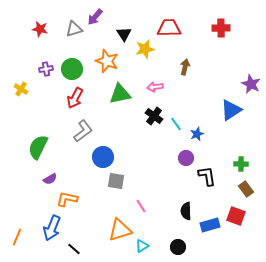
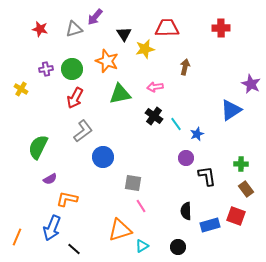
red trapezoid: moved 2 px left
gray square: moved 17 px right, 2 px down
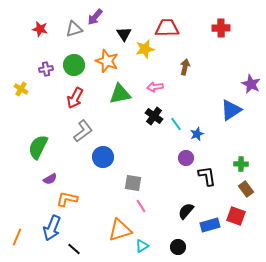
green circle: moved 2 px right, 4 px up
black semicircle: rotated 42 degrees clockwise
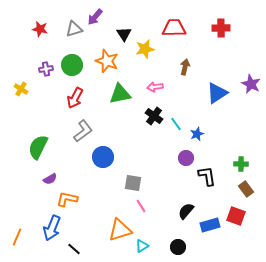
red trapezoid: moved 7 px right
green circle: moved 2 px left
blue triangle: moved 14 px left, 17 px up
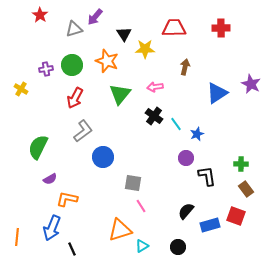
red star: moved 14 px up; rotated 21 degrees clockwise
yellow star: rotated 12 degrees clockwise
green triangle: rotated 40 degrees counterclockwise
orange line: rotated 18 degrees counterclockwise
black line: moved 2 px left; rotated 24 degrees clockwise
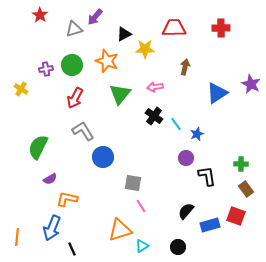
black triangle: rotated 35 degrees clockwise
gray L-shape: rotated 85 degrees counterclockwise
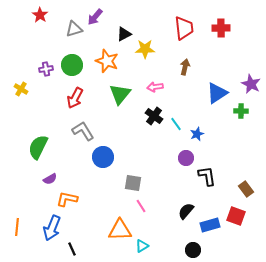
red trapezoid: moved 10 px right; rotated 85 degrees clockwise
green cross: moved 53 px up
orange triangle: rotated 15 degrees clockwise
orange line: moved 10 px up
black circle: moved 15 px right, 3 px down
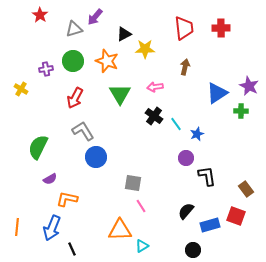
green circle: moved 1 px right, 4 px up
purple star: moved 2 px left, 2 px down
green triangle: rotated 10 degrees counterclockwise
blue circle: moved 7 px left
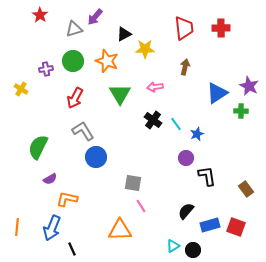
black cross: moved 1 px left, 4 px down
red square: moved 11 px down
cyan triangle: moved 31 px right
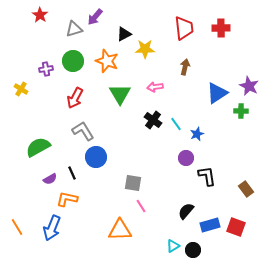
green semicircle: rotated 35 degrees clockwise
orange line: rotated 36 degrees counterclockwise
black line: moved 76 px up
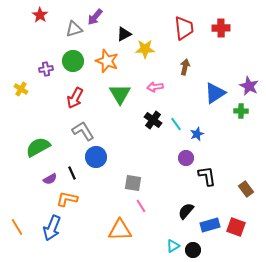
blue triangle: moved 2 px left
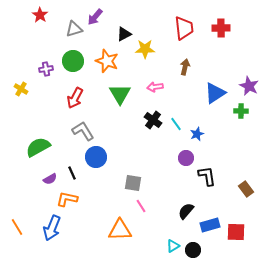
red square: moved 5 px down; rotated 18 degrees counterclockwise
